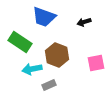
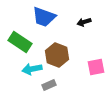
pink square: moved 4 px down
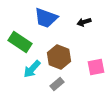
blue trapezoid: moved 2 px right, 1 px down
brown hexagon: moved 2 px right, 2 px down
cyan arrow: rotated 36 degrees counterclockwise
gray rectangle: moved 8 px right, 1 px up; rotated 16 degrees counterclockwise
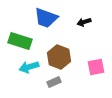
green rectangle: moved 1 px up; rotated 15 degrees counterclockwise
cyan arrow: moved 3 px left, 2 px up; rotated 30 degrees clockwise
gray rectangle: moved 3 px left, 2 px up; rotated 16 degrees clockwise
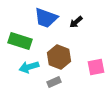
black arrow: moved 8 px left; rotated 24 degrees counterclockwise
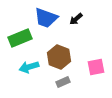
black arrow: moved 3 px up
green rectangle: moved 3 px up; rotated 40 degrees counterclockwise
gray rectangle: moved 9 px right
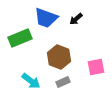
cyan arrow: moved 2 px right, 14 px down; rotated 126 degrees counterclockwise
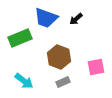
cyan arrow: moved 7 px left
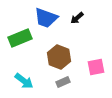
black arrow: moved 1 px right, 1 px up
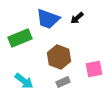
blue trapezoid: moved 2 px right, 1 px down
pink square: moved 2 px left, 2 px down
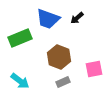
cyan arrow: moved 4 px left
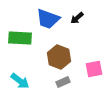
green rectangle: rotated 25 degrees clockwise
